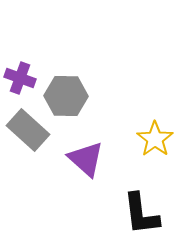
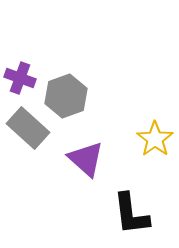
gray hexagon: rotated 21 degrees counterclockwise
gray rectangle: moved 2 px up
black L-shape: moved 10 px left
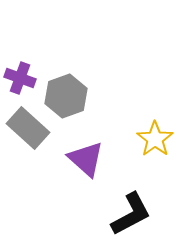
black L-shape: rotated 111 degrees counterclockwise
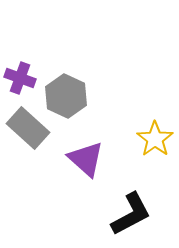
gray hexagon: rotated 15 degrees counterclockwise
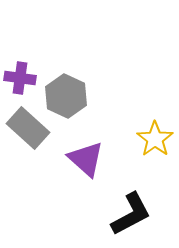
purple cross: rotated 12 degrees counterclockwise
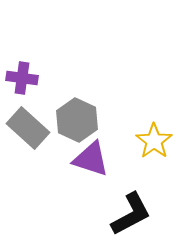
purple cross: moved 2 px right
gray hexagon: moved 11 px right, 24 px down
yellow star: moved 1 px left, 2 px down
purple triangle: moved 5 px right; rotated 24 degrees counterclockwise
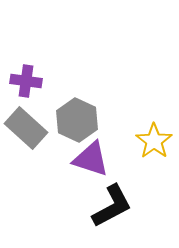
purple cross: moved 4 px right, 3 px down
gray rectangle: moved 2 px left
black L-shape: moved 19 px left, 8 px up
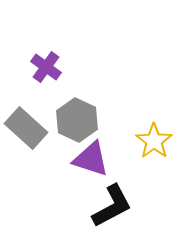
purple cross: moved 20 px right, 14 px up; rotated 28 degrees clockwise
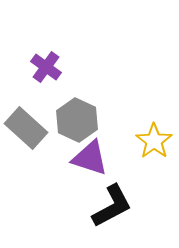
purple triangle: moved 1 px left, 1 px up
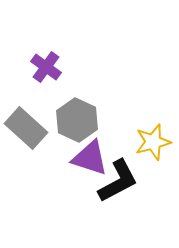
yellow star: moved 1 px left, 1 px down; rotated 21 degrees clockwise
black L-shape: moved 6 px right, 25 px up
